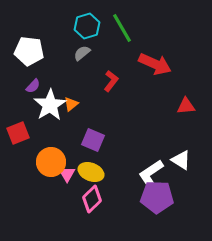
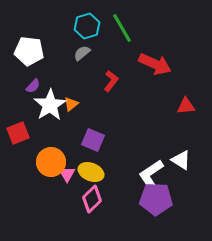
purple pentagon: moved 1 px left, 2 px down
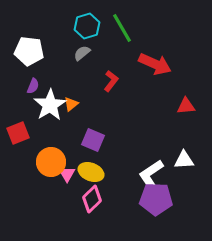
purple semicircle: rotated 21 degrees counterclockwise
white triangle: moved 3 px right; rotated 35 degrees counterclockwise
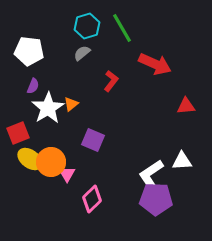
white star: moved 2 px left, 3 px down
white triangle: moved 2 px left, 1 px down
yellow ellipse: moved 61 px left, 13 px up; rotated 15 degrees clockwise
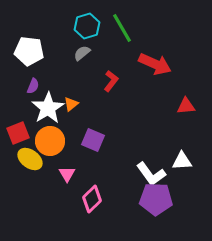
orange circle: moved 1 px left, 21 px up
white L-shape: rotated 92 degrees counterclockwise
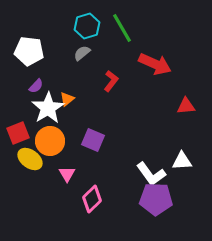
purple semicircle: moved 3 px right; rotated 21 degrees clockwise
orange triangle: moved 4 px left, 5 px up
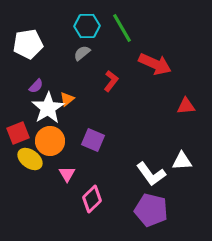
cyan hexagon: rotated 15 degrees clockwise
white pentagon: moved 1 px left, 7 px up; rotated 16 degrees counterclockwise
purple pentagon: moved 5 px left, 11 px down; rotated 12 degrees clockwise
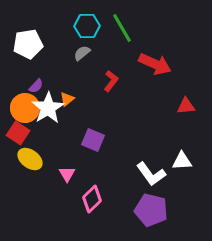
red square: rotated 35 degrees counterclockwise
orange circle: moved 25 px left, 33 px up
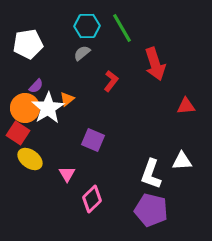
red arrow: rotated 48 degrees clockwise
white L-shape: rotated 56 degrees clockwise
